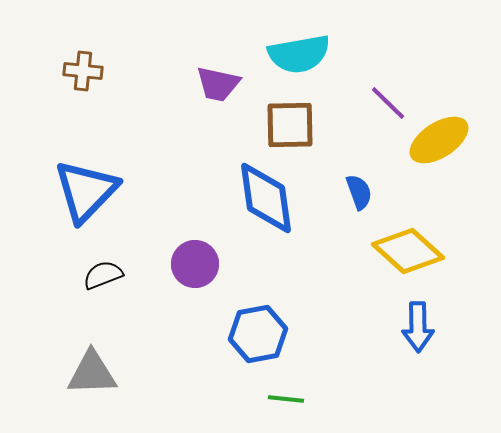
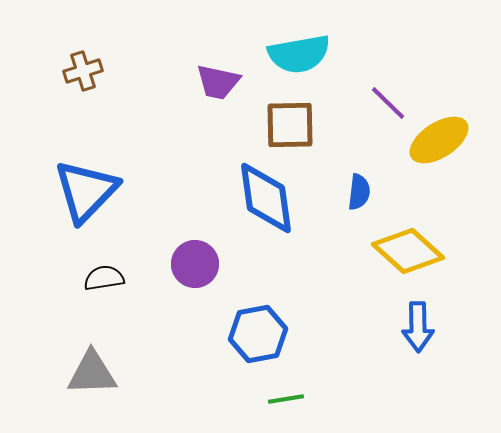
brown cross: rotated 24 degrees counterclockwise
purple trapezoid: moved 2 px up
blue semicircle: rotated 27 degrees clockwise
black semicircle: moved 1 px right, 3 px down; rotated 12 degrees clockwise
green line: rotated 15 degrees counterclockwise
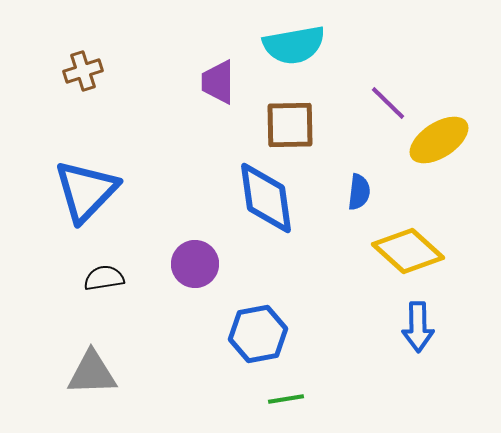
cyan semicircle: moved 5 px left, 9 px up
purple trapezoid: rotated 78 degrees clockwise
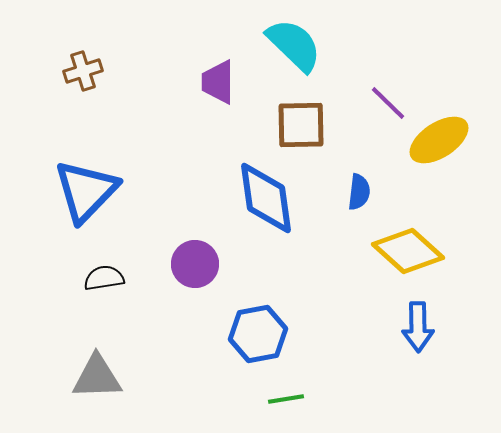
cyan semicircle: rotated 126 degrees counterclockwise
brown square: moved 11 px right
gray triangle: moved 5 px right, 4 px down
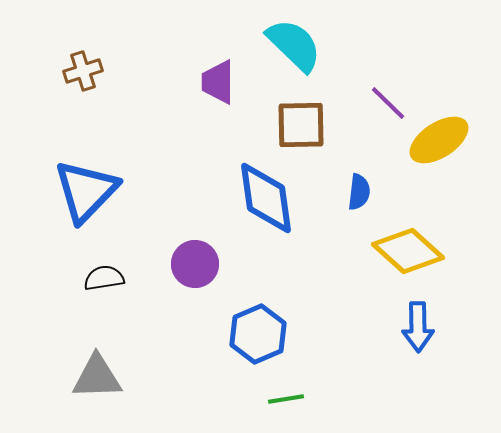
blue hexagon: rotated 12 degrees counterclockwise
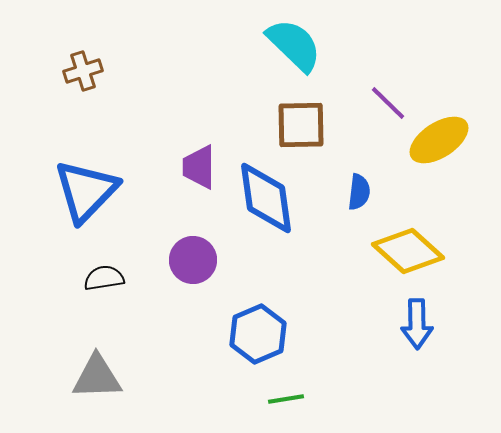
purple trapezoid: moved 19 px left, 85 px down
purple circle: moved 2 px left, 4 px up
blue arrow: moved 1 px left, 3 px up
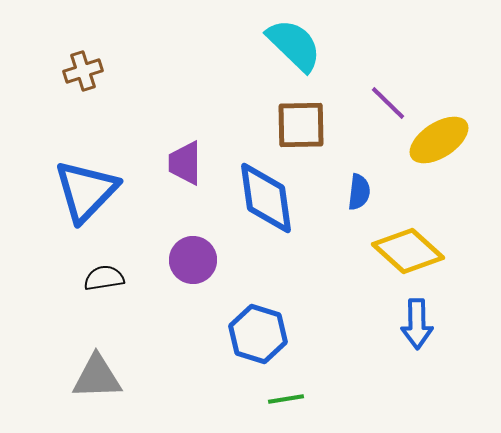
purple trapezoid: moved 14 px left, 4 px up
blue hexagon: rotated 20 degrees counterclockwise
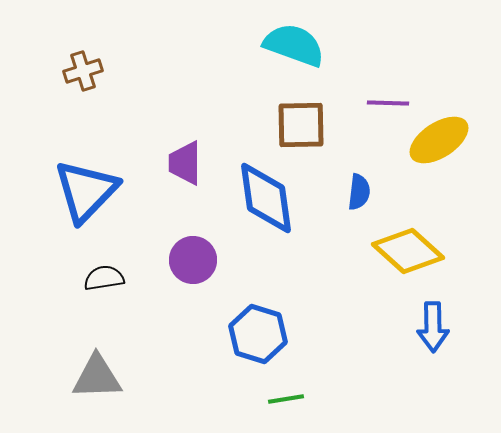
cyan semicircle: rotated 24 degrees counterclockwise
purple line: rotated 42 degrees counterclockwise
blue arrow: moved 16 px right, 3 px down
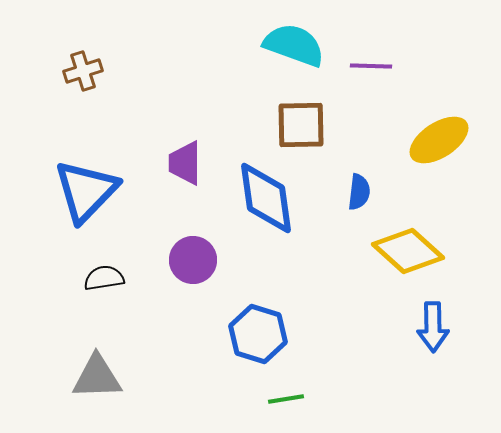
purple line: moved 17 px left, 37 px up
